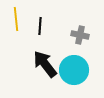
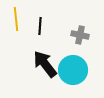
cyan circle: moved 1 px left
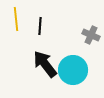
gray cross: moved 11 px right; rotated 12 degrees clockwise
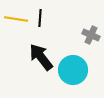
yellow line: rotated 75 degrees counterclockwise
black line: moved 8 px up
black arrow: moved 4 px left, 7 px up
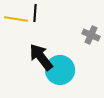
black line: moved 5 px left, 5 px up
cyan circle: moved 13 px left
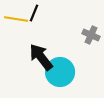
black line: moved 1 px left; rotated 18 degrees clockwise
cyan circle: moved 2 px down
